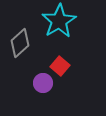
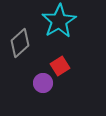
red square: rotated 18 degrees clockwise
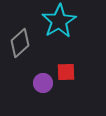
red square: moved 6 px right, 6 px down; rotated 30 degrees clockwise
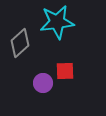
cyan star: moved 2 px left, 1 px down; rotated 24 degrees clockwise
red square: moved 1 px left, 1 px up
